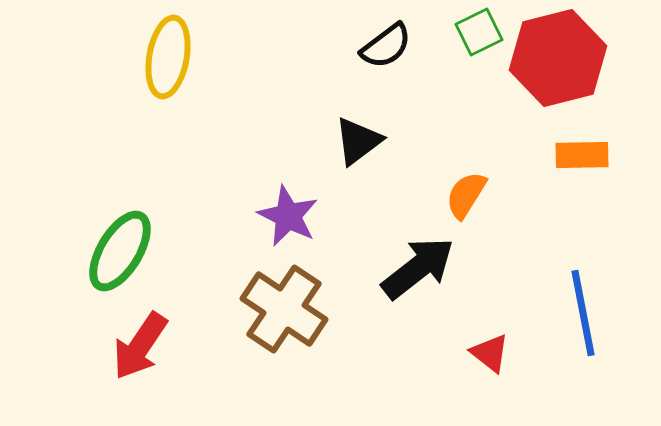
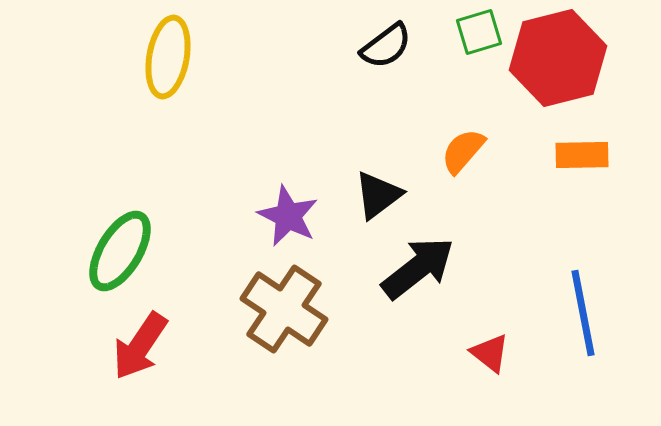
green square: rotated 9 degrees clockwise
black triangle: moved 20 px right, 54 px down
orange semicircle: moved 3 px left, 44 px up; rotated 9 degrees clockwise
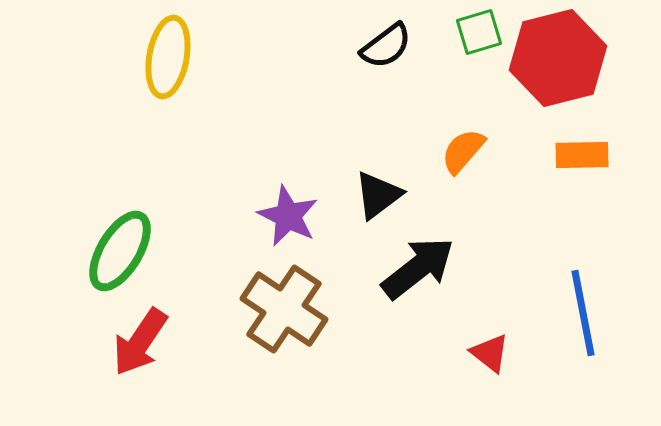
red arrow: moved 4 px up
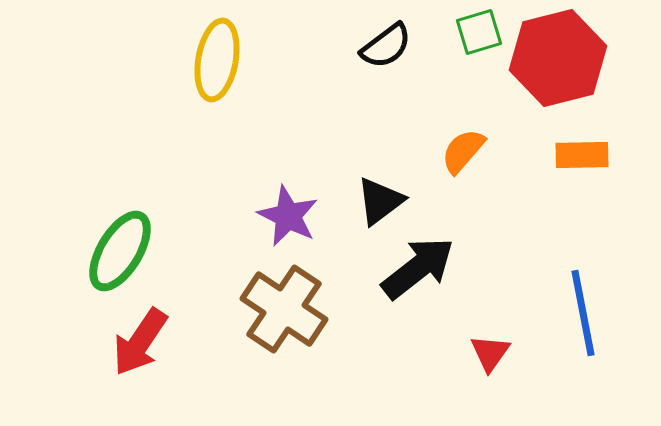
yellow ellipse: moved 49 px right, 3 px down
black triangle: moved 2 px right, 6 px down
red triangle: rotated 27 degrees clockwise
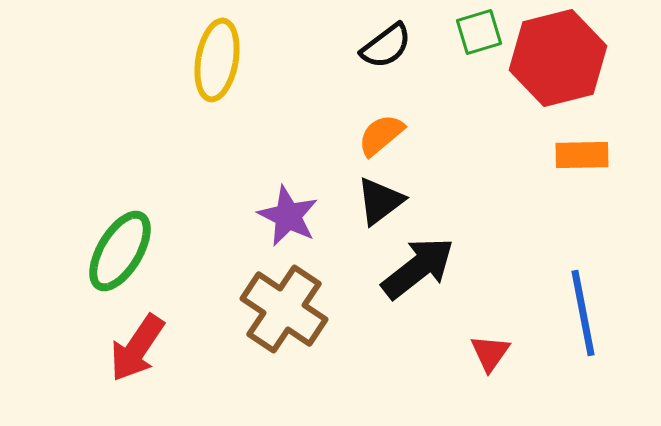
orange semicircle: moved 82 px left, 16 px up; rotated 9 degrees clockwise
red arrow: moved 3 px left, 6 px down
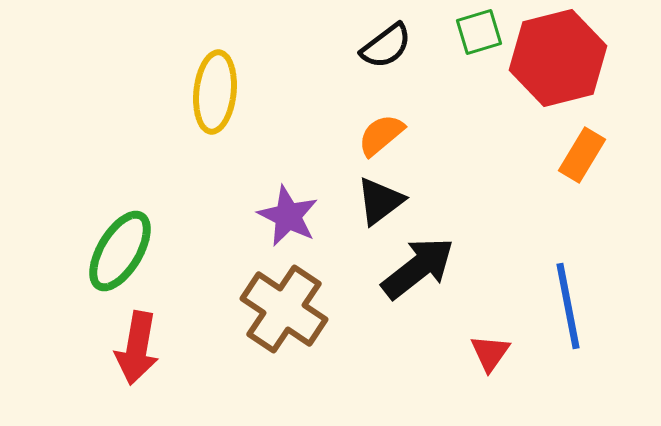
yellow ellipse: moved 2 px left, 32 px down; rotated 4 degrees counterclockwise
orange rectangle: rotated 58 degrees counterclockwise
blue line: moved 15 px left, 7 px up
red arrow: rotated 24 degrees counterclockwise
